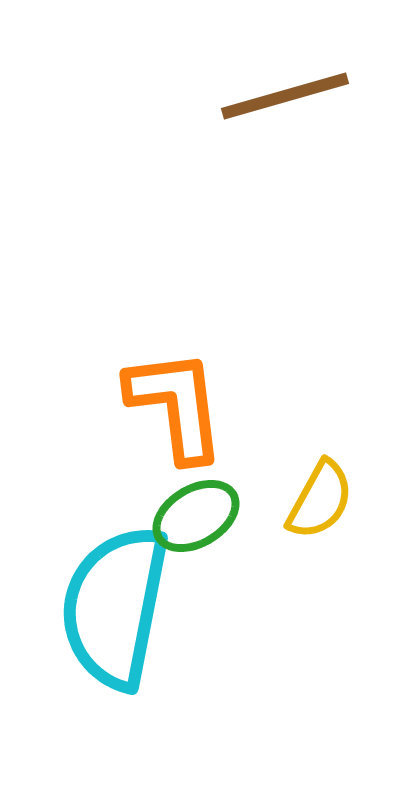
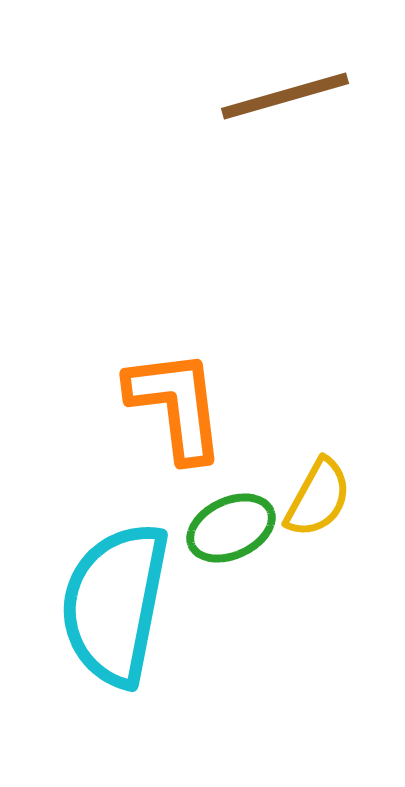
yellow semicircle: moved 2 px left, 2 px up
green ellipse: moved 35 px right, 12 px down; rotated 6 degrees clockwise
cyan semicircle: moved 3 px up
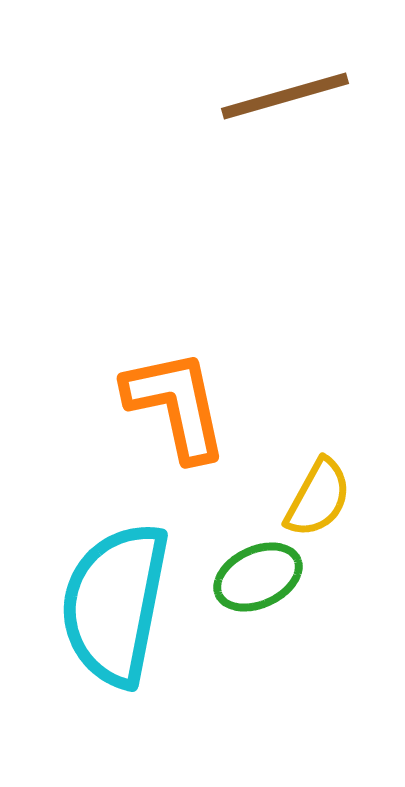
orange L-shape: rotated 5 degrees counterclockwise
green ellipse: moved 27 px right, 49 px down
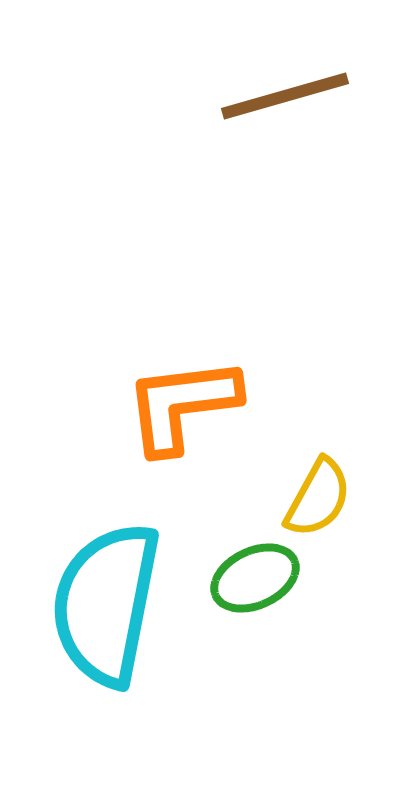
orange L-shape: moved 6 px right; rotated 85 degrees counterclockwise
green ellipse: moved 3 px left, 1 px down
cyan semicircle: moved 9 px left
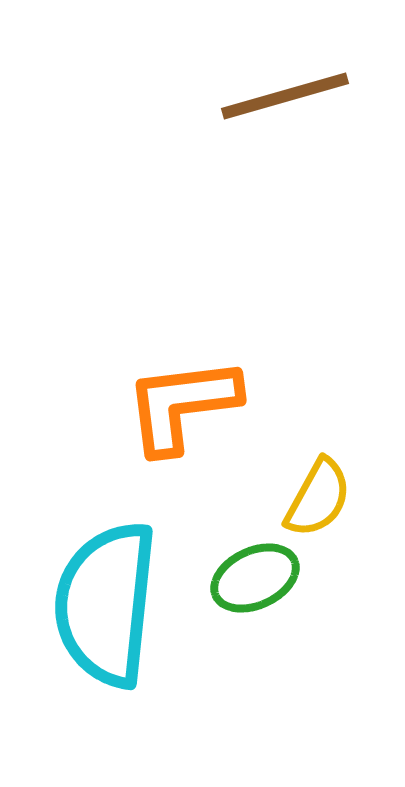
cyan semicircle: rotated 5 degrees counterclockwise
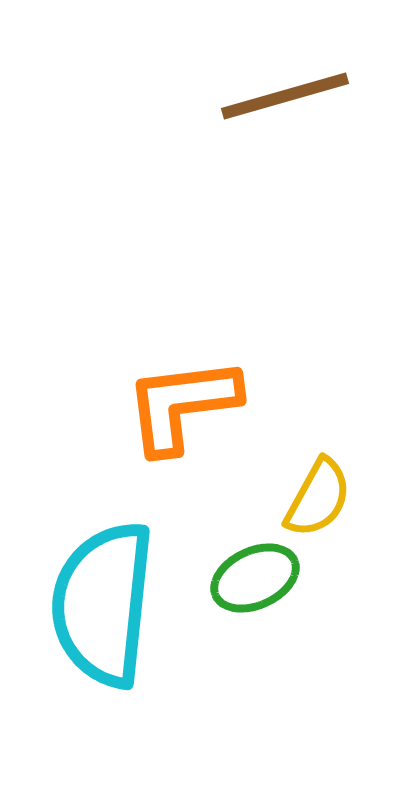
cyan semicircle: moved 3 px left
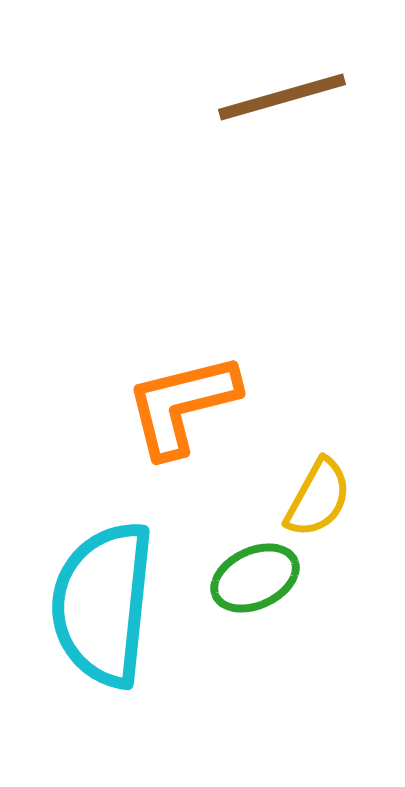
brown line: moved 3 px left, 1 px down
orange L-shape: rotated 7 degrees counterclockwise
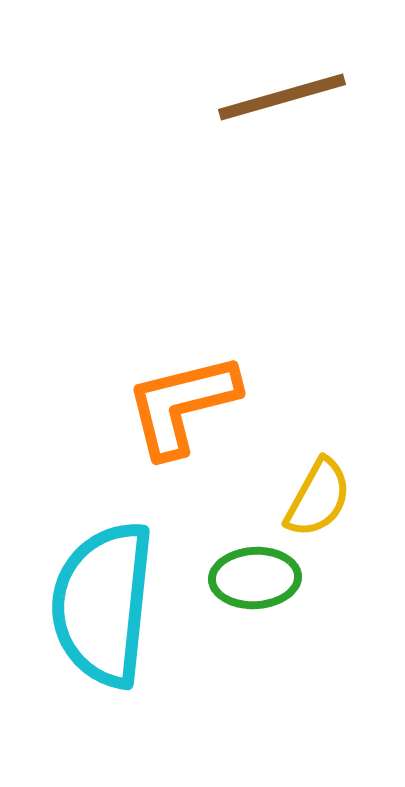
green ellipse: rotated 22 degrees clockwise
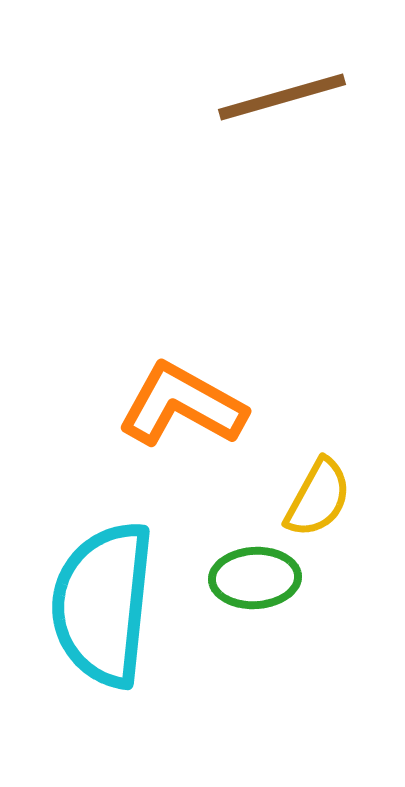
orange L-shape: rotated 43 degrees clockwise
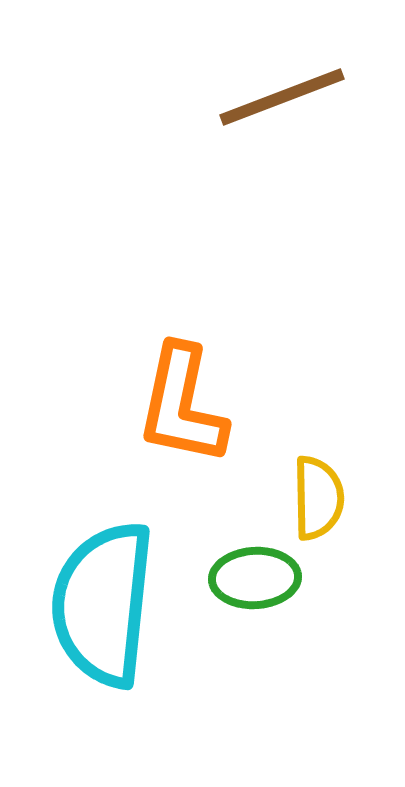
brown line: rotated 5 degrees counterclockwise
orange L-shape: rotated 107 degrees counterclockwise
yellow semicircle: rotated 30 degrees counterclockwise
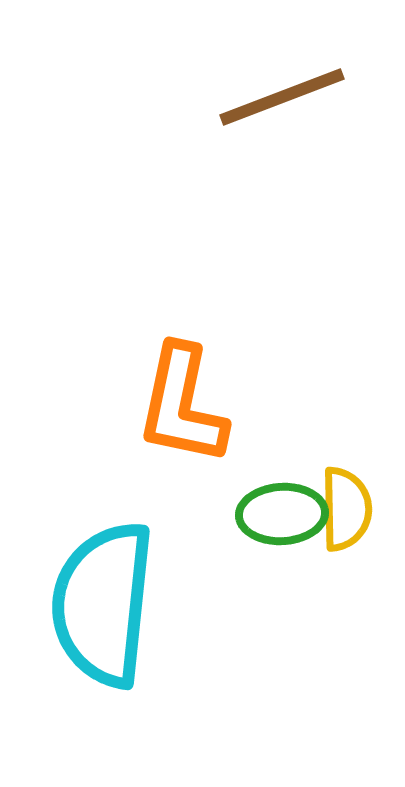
yellow semicircle: moved 28 px right, 11 px down
green ellipse: moved 27 px right, 64 px up
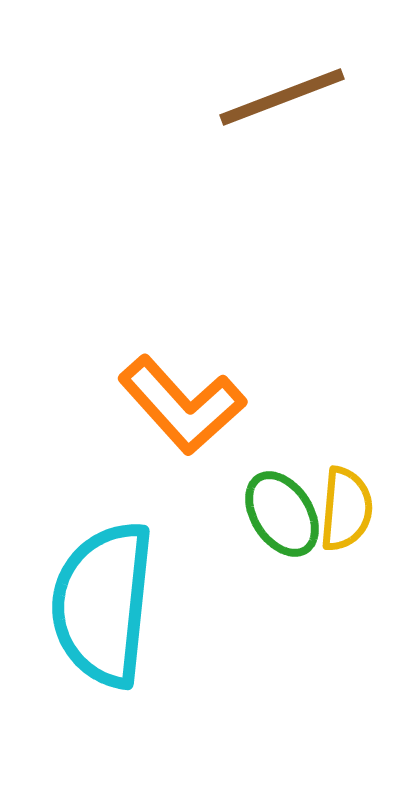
orange L-shape: rotated 54 degrees counterclockwise
yellow semicircle: rotated 6 degrees clockwise
green ellipse: rotated 60 degrees clockwise
